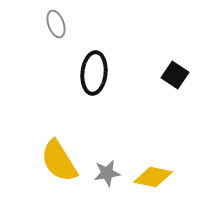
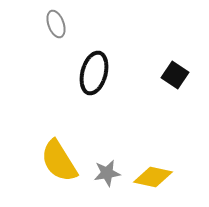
black ellipse: rotated 9 degrees clockwise
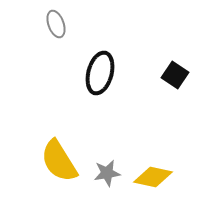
black ellipse: moved 6 px right
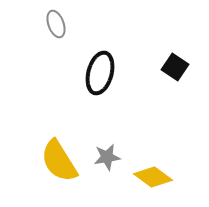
black square: moved 8 px up
gray star: moved 16 px up
yellow diamond: rotated 24 degrees clockwise
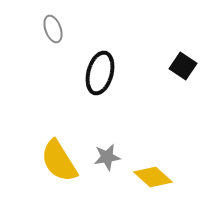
gray ellipse: moved 3 px left, 5 px down
black square: moved 8 px right, 1 px up
yellow diamond: rotated 6 degrees clockwise
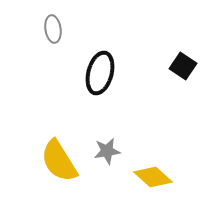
gray ellipse: rotated 12 degrees clockwise
gray star: moved 6 px up
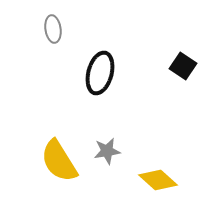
yellow diamond: moved 5 px right, 3 px down
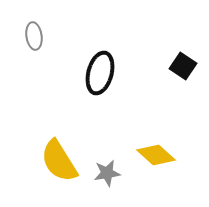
gray ellipse: moved 19 px left, 7 px down
gray star: moved 22 px down
yellow diamond: moved 2 px left, 25 px up
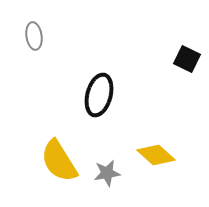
black square: moved 4 px right, 7 px up; rotated 8 degrees counterclockwise
black ellipse: moved 1 px left, 22 px down
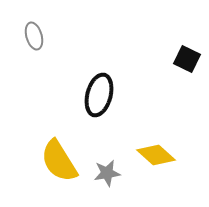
gray ellipse: rotated 8 degrees counterclockwise
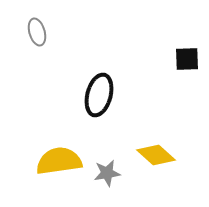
gray ellipse: moved 3 px right, 4 px up
black square: rotated 28 degrees counterclockwise
yellow semicircle: rotated 114 degrees clockwise
